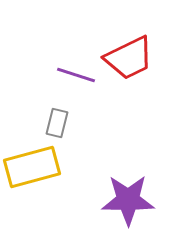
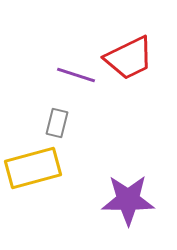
yellow rectangle: moved 1 px right, 1 px down
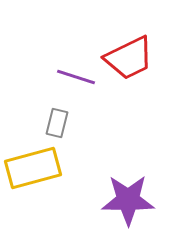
purple line: moved 2 px down
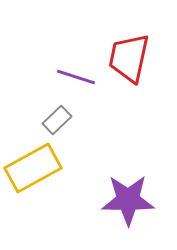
red trapezoid: rotated 128 degrees clockwise
gray rectangle: moved 3 px up; rotated 32 degrees clockwise
yellow rectangle: rotated 14 degrees counterclockwise
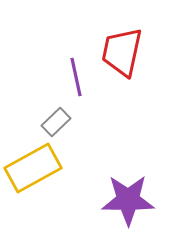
red trapezoid: moved 7 px left, 6 px up
purple line: rotated 60 degrees clockwise
gray rectangle: moved 1 px left, 2 px down
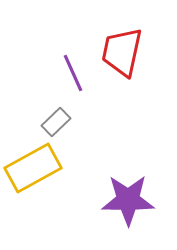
purple line: moved 3 px left, 4 px up; rotated 12 degrees counterclockwise
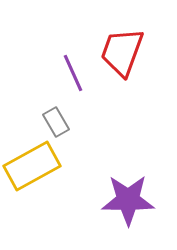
red trapezoid: rotated 8 degrees clockwise
gray rectangle: rotated 76 degrees counterclockwise
yellow rectangle: moved 1 px left, 2 px up
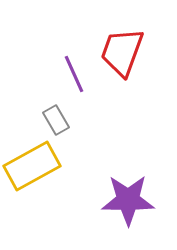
purple line: moved 1 px right, 1 px down
gray rectangle: moved 2 px up
